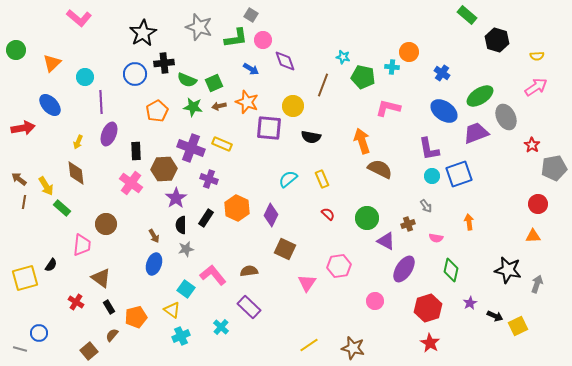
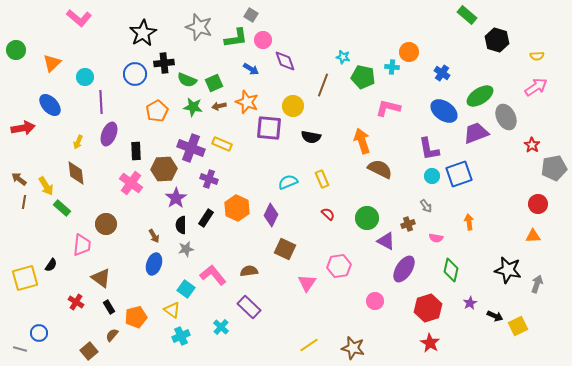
cyan semicircle at (288, 179): moved 3 px down; rotated 18 degrees clockwise
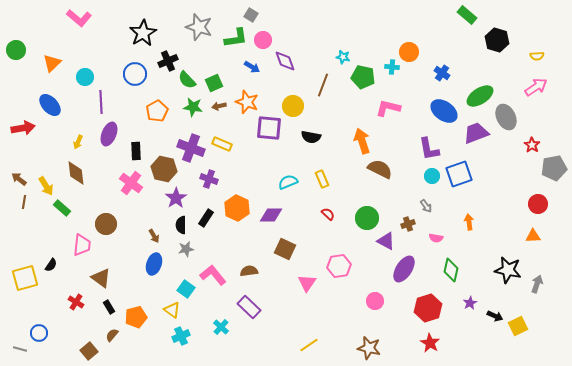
black cross at (164, 63): moved 4 px right, 2 px up; rotated 18 degrees counterclockwise
blue arrow at (251, 69): moved 1 px right, 2 px up
green semicircle at (187, 80): rotated 24 degrees clockwise
brown hexagon at (164, 169): rotated 15 degrees clockwise
purple diamond at (271, 215): rotated 65 degrees clockwise
brown star at (353, 348): moved 16 px right
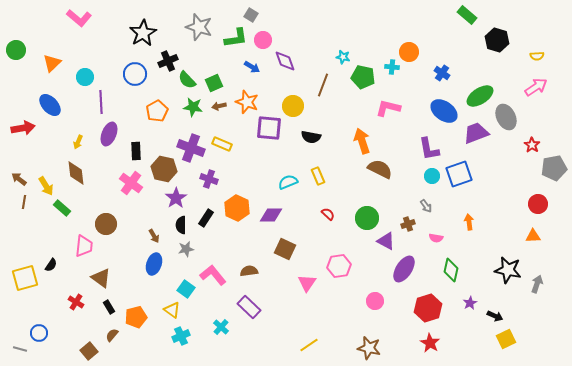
yellow rectangle at (322, 179): moved 4 px left, 3 px up
pink trapezoid at (82, 245): moved 2 px right, 1 px down
yellow square at (518, 326): moved 12 px left, 13 px down
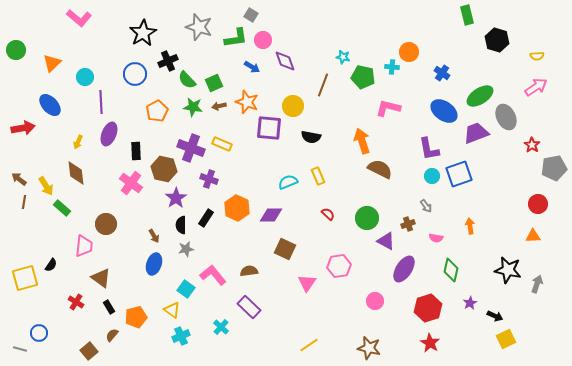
green rectangle at (467, 15): rotated 36 degrees clockwise
orange arrow at (469, 222): moved 1 px right, 4 px down
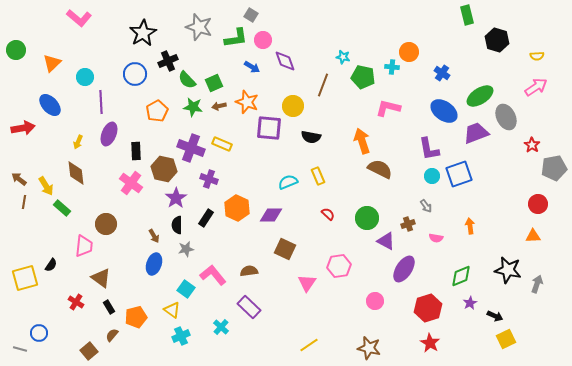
black semicircle at (181, 225): moved 4 px left
green diamond at (451, 270): moved 10 px right, 6 px down; rotated 55 degrees clockwise
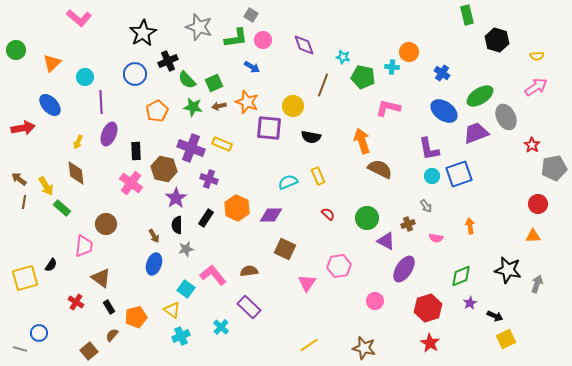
purple diamond at (285, 61): moved 19 px right, 16 px up
brown star at (369, 348): moved 5 px left
